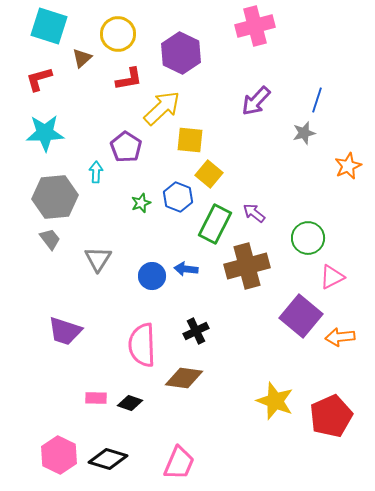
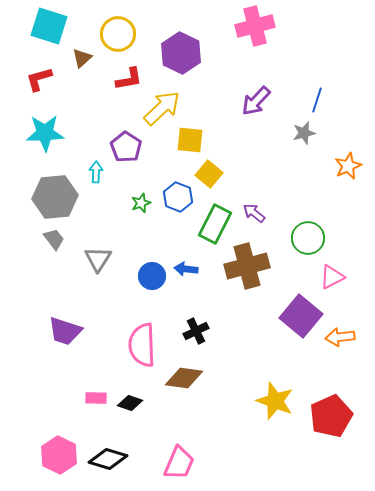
gray trapezoid at (50, 239): moved 4 px right
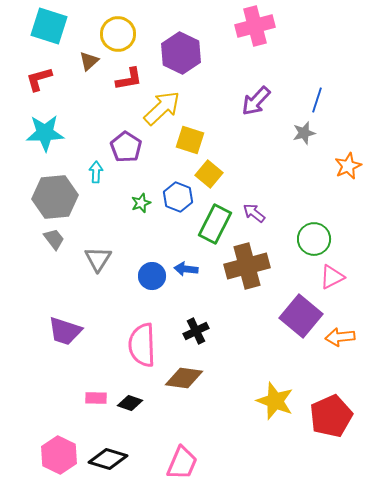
brown triangle at (82, 58): moved 7 px right, 3 px down
yellow square at (190, 140): rotated 12 degrees clockwise
green circle at (308, 238): moved 6 px right, 1 px down
pink trapezoid at (179, 463): moved 3 px right
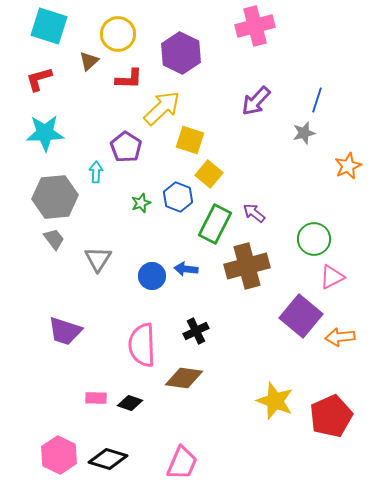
red L-shape at (129, 79): rotated 12 degrees clockwise
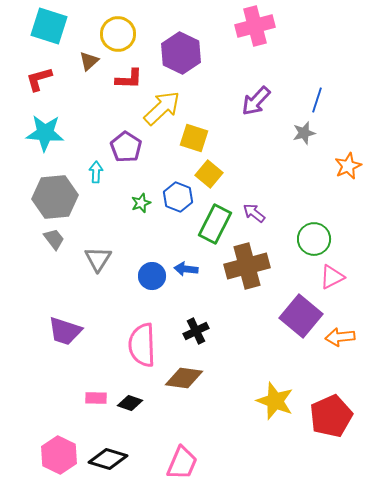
cyan star at (45, 133): rotated 6 degrees clockwise
yellow square at (190, 140): moved 4 px right, 2 px up
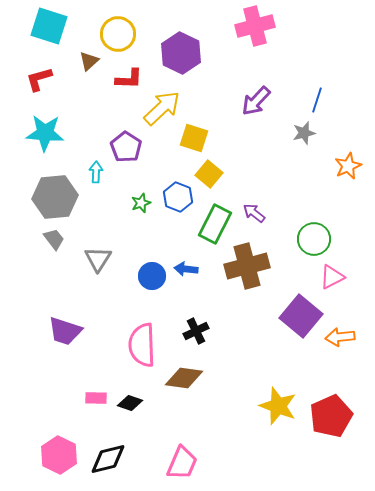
yellow star at (275, 401): moved 3 px right, 5 px down
black diamond at (108, 459): rotated 30 degrees counterclockwise
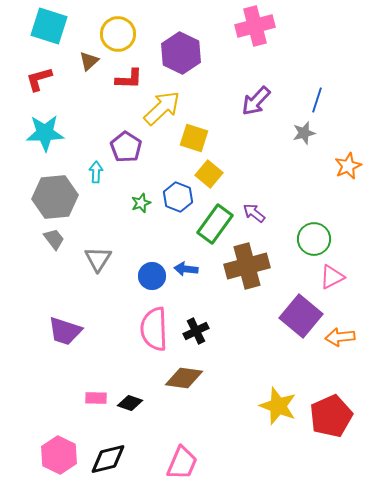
cyan star at (45, 133): rotated 6 degrees counterclockwise
green rectangle at (215, 224): rotated 9 degrees clockwise
pink semicircle at (142, 345): moved 12 px right, 16 px up
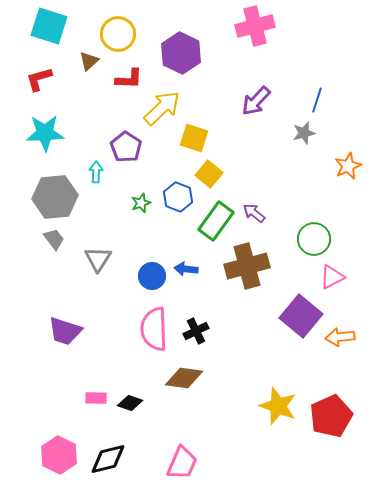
green rectangle at (215, 224): moved 1 px right, 3 px up
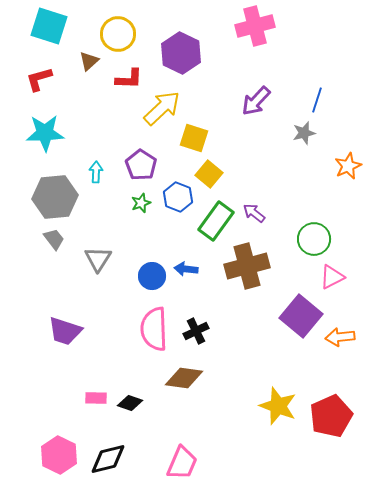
purple pentagon at (126, 147): moved 15 px right, 18 px down
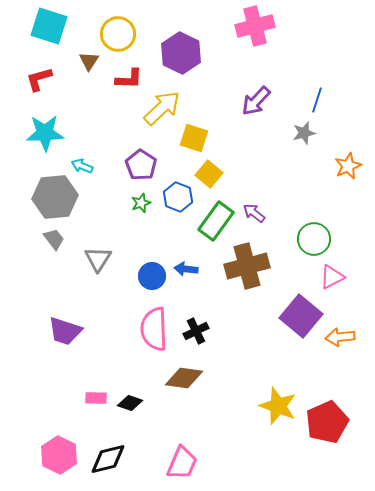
brown triangle at (89, 61): rotated 15 degrees counterclockwise
cyan arrow at (96, 172): moved 14 px left, 6 px up; rotated 70 degrees counterclockwise
red pentagon at (331, 416): moved 4 px left, 6 px down
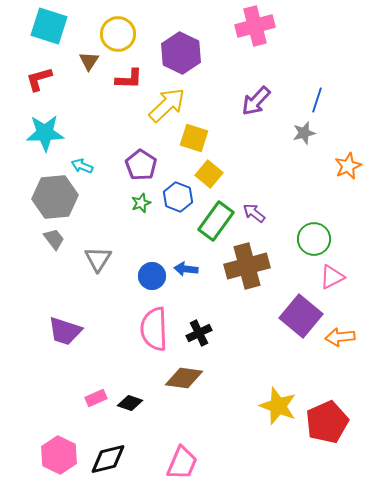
yellow arrow at (162, 108): moved 5 px right, 3 px up
black cross at (196, 331): moved 3 px right, 2 px down
pink rectangle at (96, 398): rotated 25 degrees counterclockwise
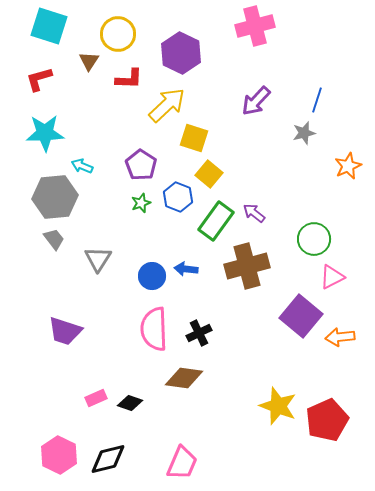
red pentagon at (327, 422): moved 2 px up
